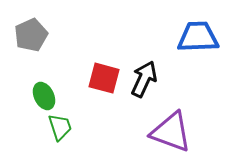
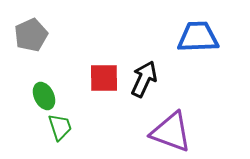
red square: rotated 16 degrees counterclockwise
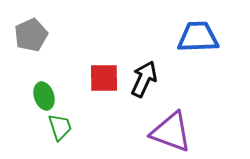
green ellipse: rotated 8 degrees clockwise
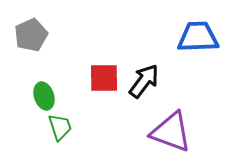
black arrow: moved 2 px down; rotated 12 degrees clockwise
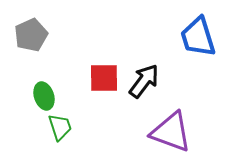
blue trapezoid: rotated 105 degrees counterclockwise
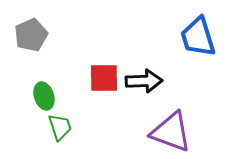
black arrow: rotated 51 degrees clockwise
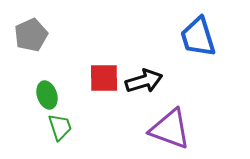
black arrow: rotated 15 degrees counterclockwise
green ellipse: moved 3 px right, 1 px up
purple triangle: moved 1 px left, 3 px up
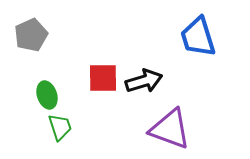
red square: moved 1 px left
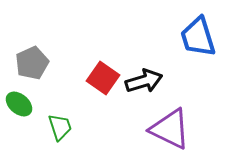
gray pentagon: moved 1 px right, 28 px down
red square: rotated 36 degrees clockwise
green ellipse: moved 28 px left, 9 px down; rotated 32 degrees counterclockwise
purple triangle: rotated 6 degrees clockwise
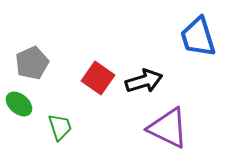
red square: moved 5 px left
purple triangle: moved 2 px left, 1 px up
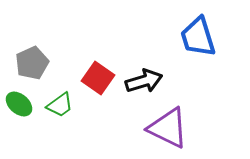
green trapezoid: moved 22 px up; rotated 72 degrees clockwise
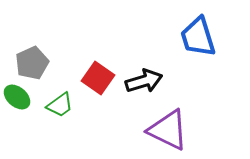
green ellipse: moved 2 px left, 7 px up
purple triangle: moved 2 px down
